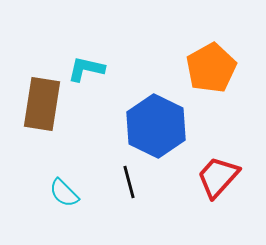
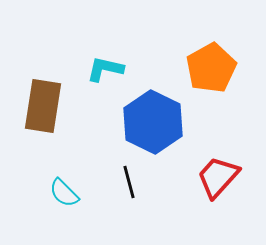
cyan L-shape: moved 19 px right
brown rectangle: moved 1 px right, 2 px down
blue hexagon: moved 3 px left, 4 px up
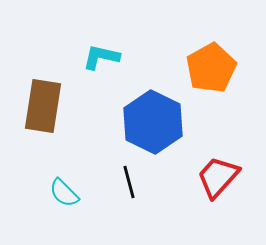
cyan L-shape: moved 4 px left, 12 px up
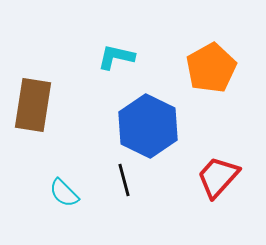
cyan L-shape: moved 15 px right
brown rectangle: moved 10 px left, 1 px up
blue hexagon: moved 5 px left, 4 px down
black line: moved 5 px left, 2 px up
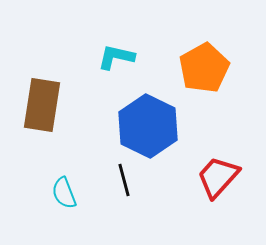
orange pentagon: moved 7 px left
brown rectangle: moved 9 px right
cyan semicircle: rotated 24 degrees clockwise
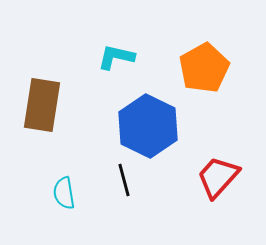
cyan semicircle: rotated 12 degrees clockwise
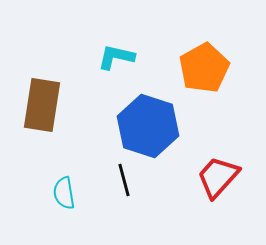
blue hexagon: rotated 8 degrees counterclockwise
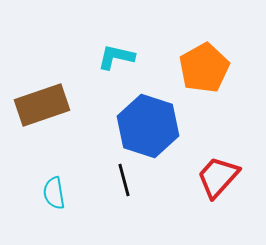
brown rectangle: rotated 62 degrees clockwise
cyan semicircle: moved 10 px left
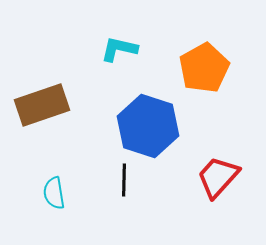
cyan L-shape: moved 3 px right, 8 px up
black line: rotated 16 degrees clockwise
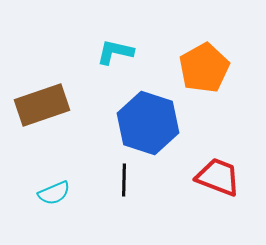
cyan L-shape: moved 4 px left, 3 px down
blue hexagon: moved 3 px up
red trapezoid: rotated 69 degrees clockwise
cyan semicircle: rotated 104 degrees counterclockwise
